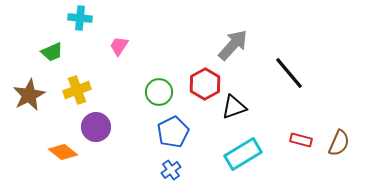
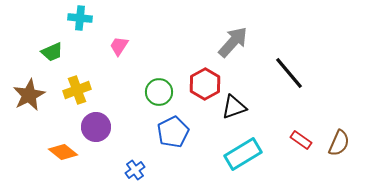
gray arrow: moved 3 px up
red rectangle: rotated 20 degrees clockwise
blue cross: moved 36 px left
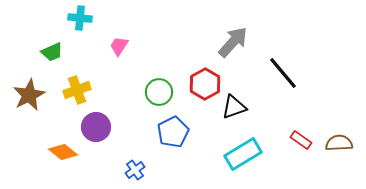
black line: moved 6 px left
brown semicircle: rotated 116 degrees counterclockwise
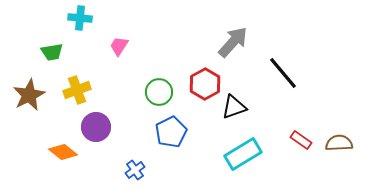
green trapezoid: rotated 15 degrees clockwise
blue pentagon: moved 2 px left
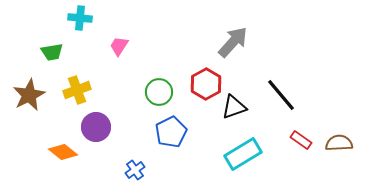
black line: moved 2 px left, 22 px down
red hexagon: moved 1 px right
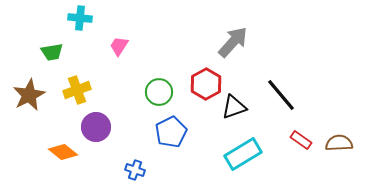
blue cross: rotated 36 degrees counterclockwise
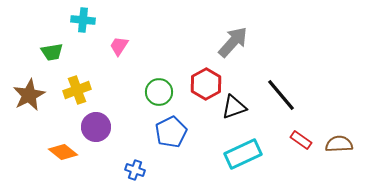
cyan cross: moved 3 px right, 2 px down
brown semicircle: moved 1 px down
cyan rectangle: rotated 6 degrees clockwise
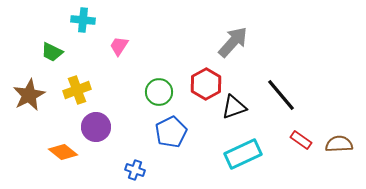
green trapezoid: rotated 35 degrees clockwise
